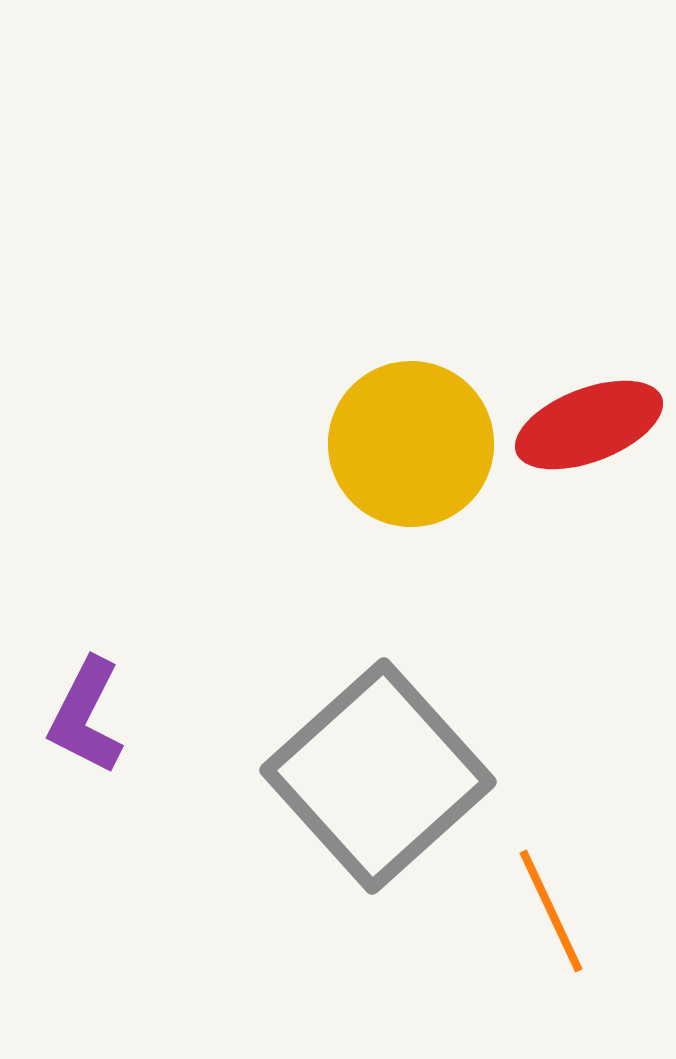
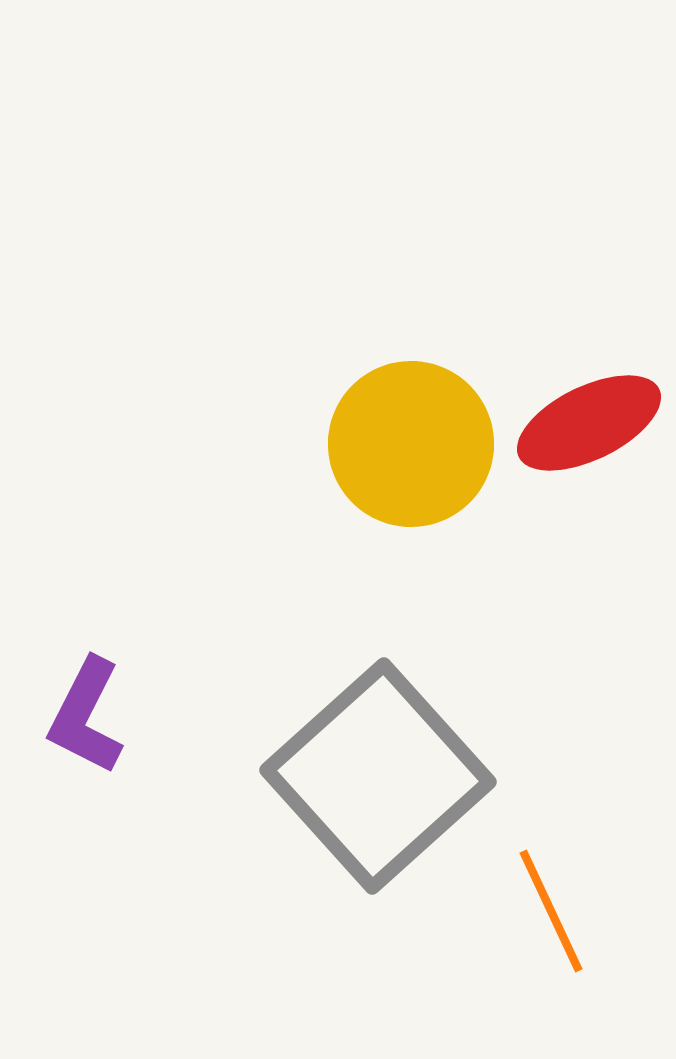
red ellipse: moved 2 px up; rotated 5 degrees counterclockwise
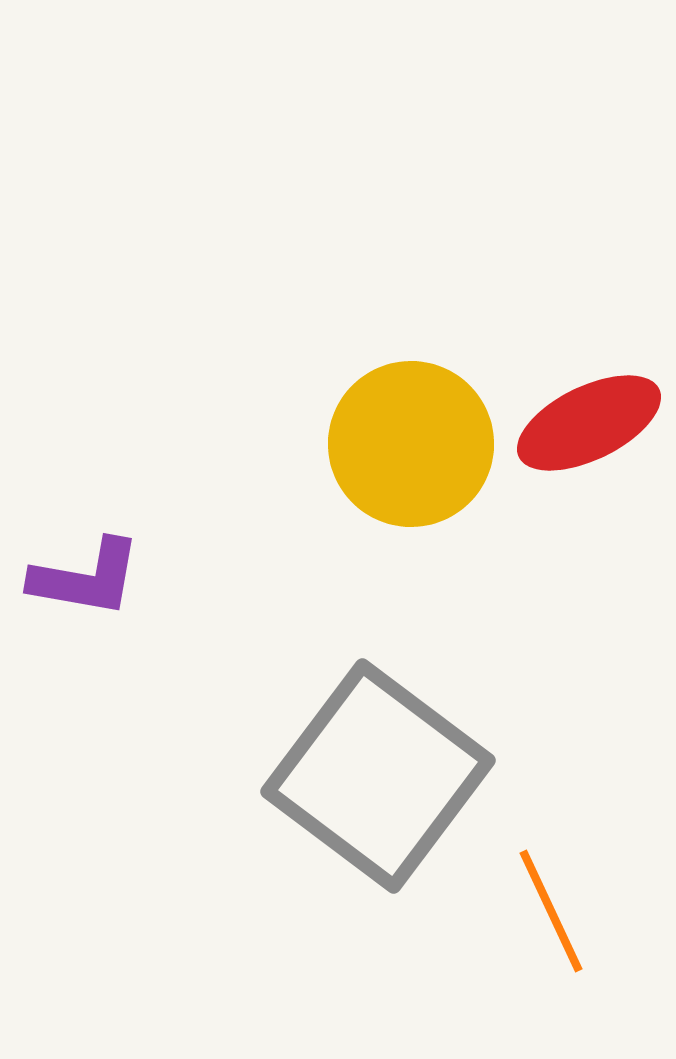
purple L-shape: moved 138 px up; rotated 107 degrees counterclockwise
gray square: rotated 11 degrees counterclockwise
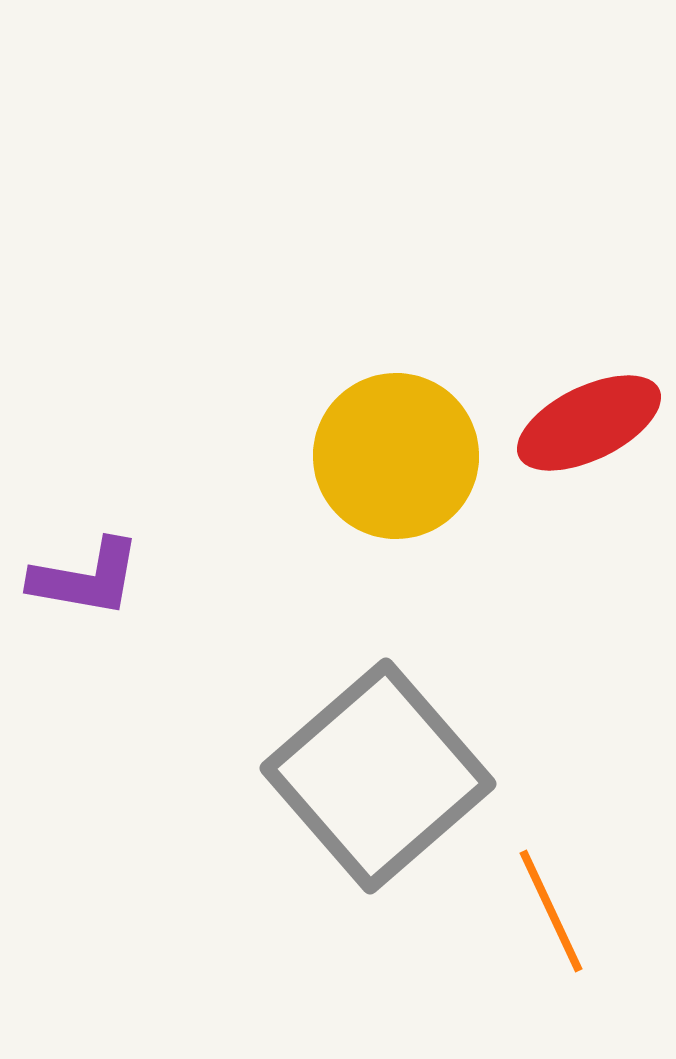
yellow circle: moved 15 px left, 12 px down
gray square: rotated 12 degrees clockwise
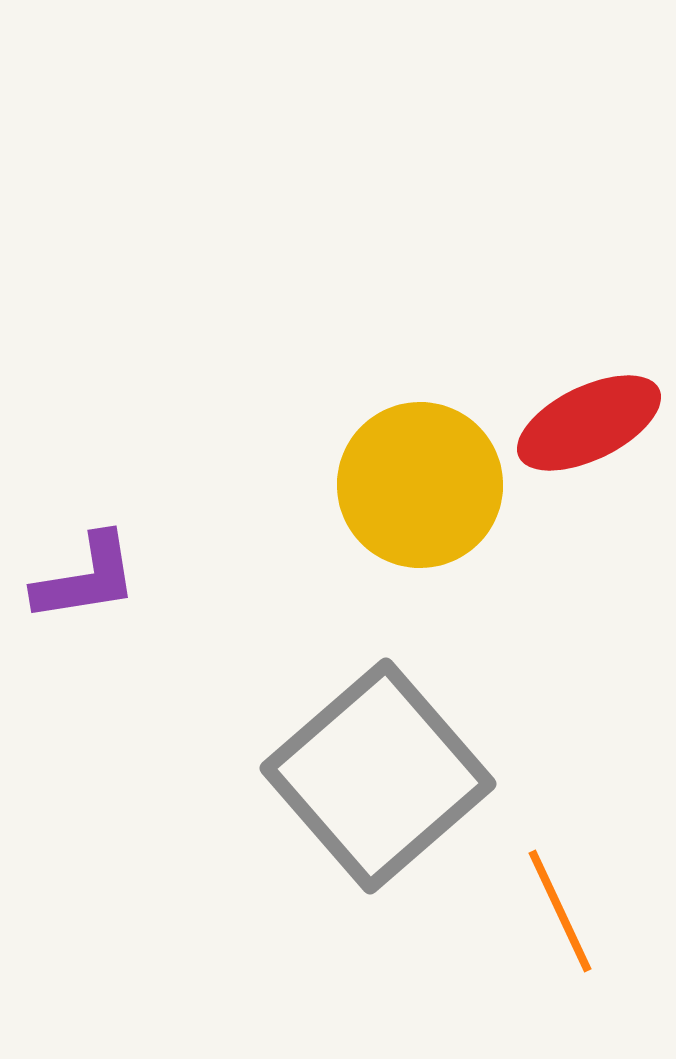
yellow circle: moved 24 px right, 29 px down
purple L-shape: rotated 19 degrees counterclockwise
orange line: moved 9 px right
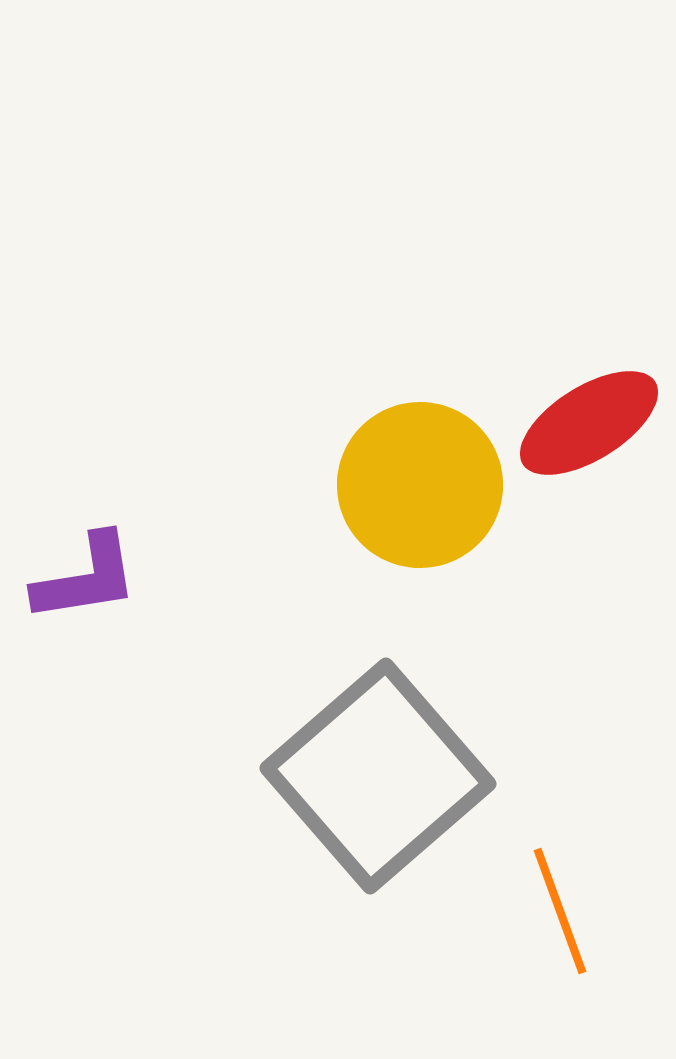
red ellipse: rotated 6 degrees counterclockwise
orange line: rotated 5 degrees clockwise
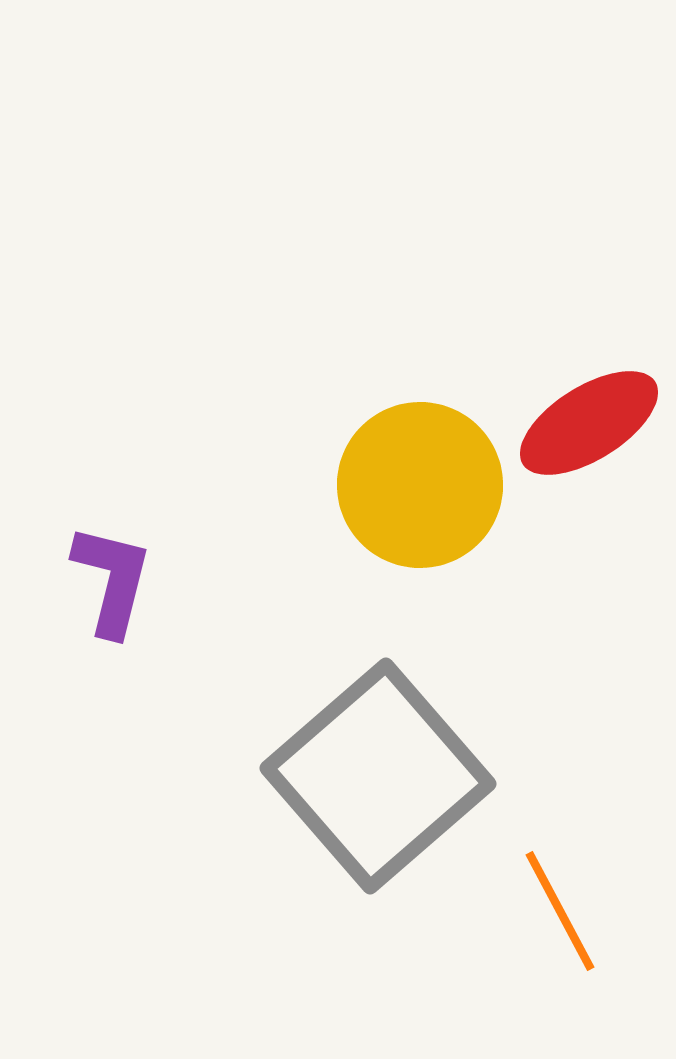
purple L-shape: moved 26 px right, 2 px down; rotated 67 degrees counterclockwise
orange line: rotated 8 degrees counterclockwise
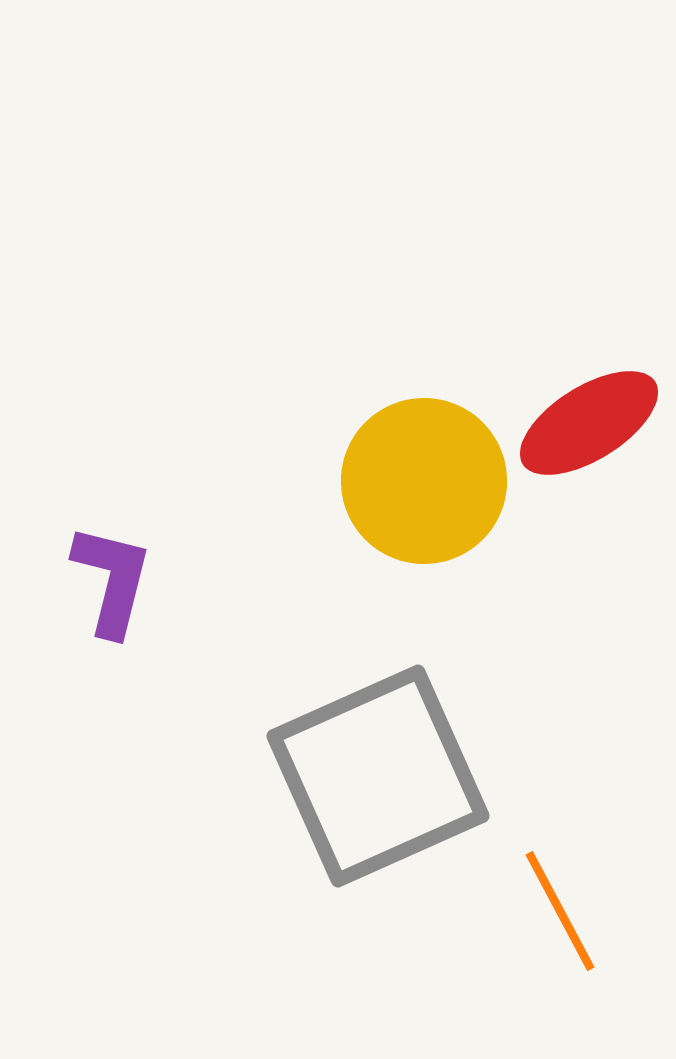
yellow circle: moved 4 px right, 4 px up
gray square: rotated 17 degrees clockwise
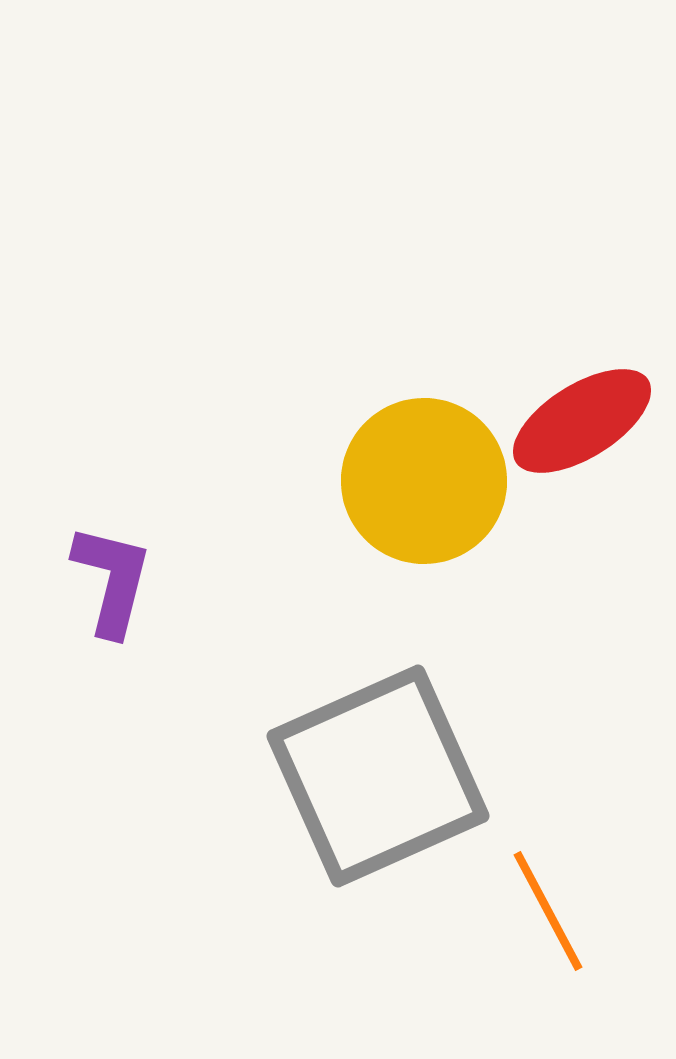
red ellipse: moved 7 px left, 2 px up
orange line: moved 12 px left
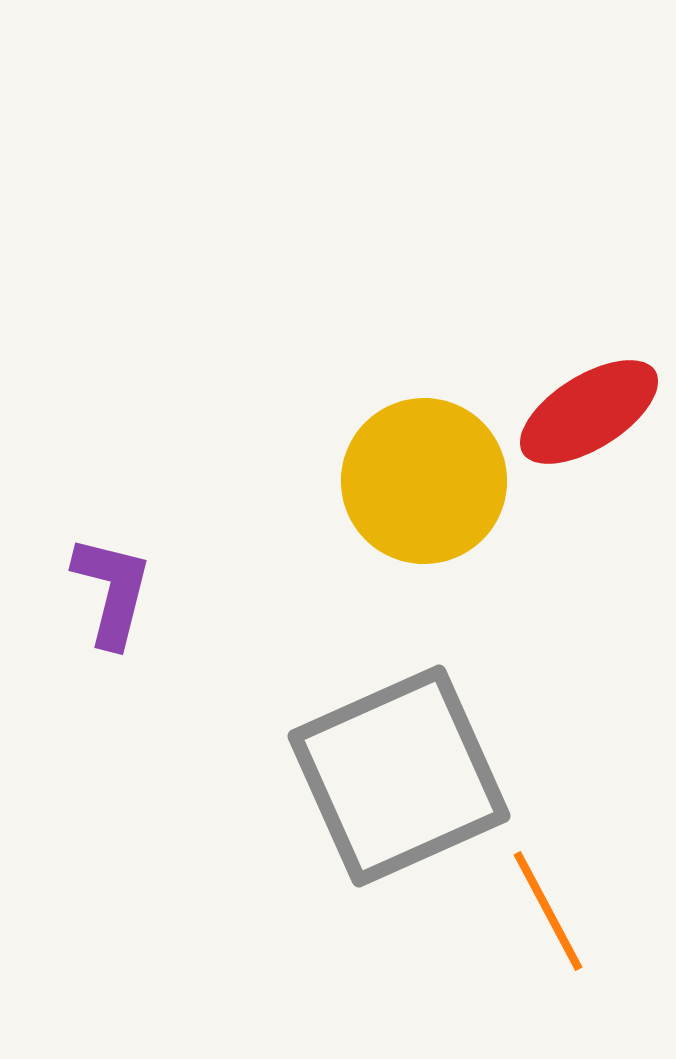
red ellipse: moved 7 px right, 9 px up
purple L-shape: moved 11 px down
gray square: moved 21 px right
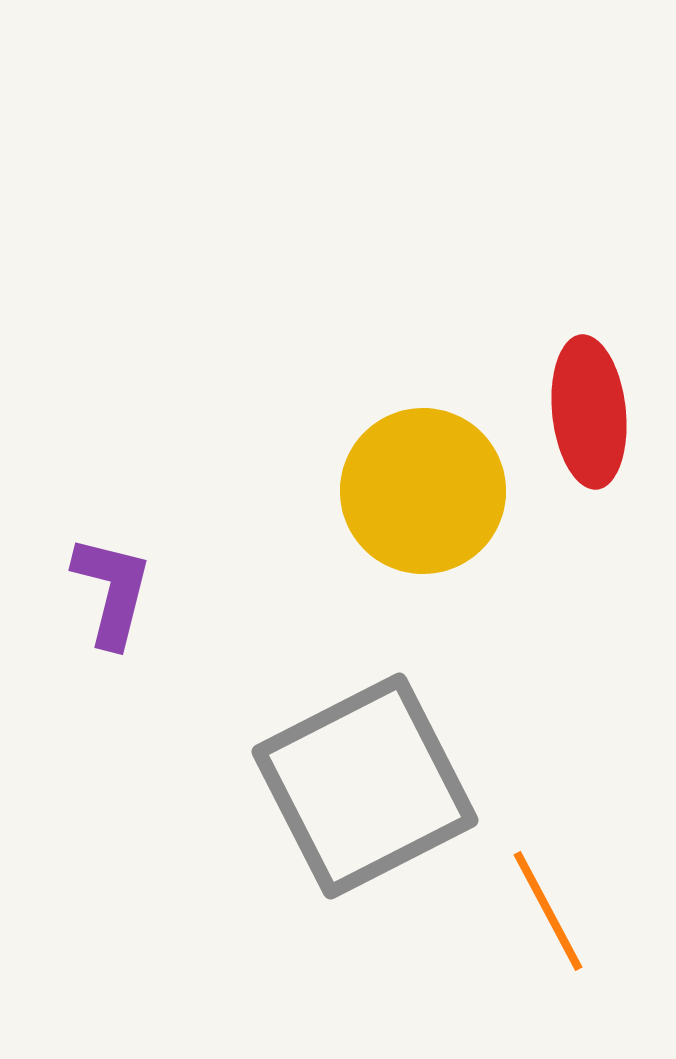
red ellipse: rotated 64 degrees counterclockwise
yellow circle: moved 1 px left, 10 px down
gray square: moved 34 px left, 10 px down; rotated 3 degrees counterclockwise
